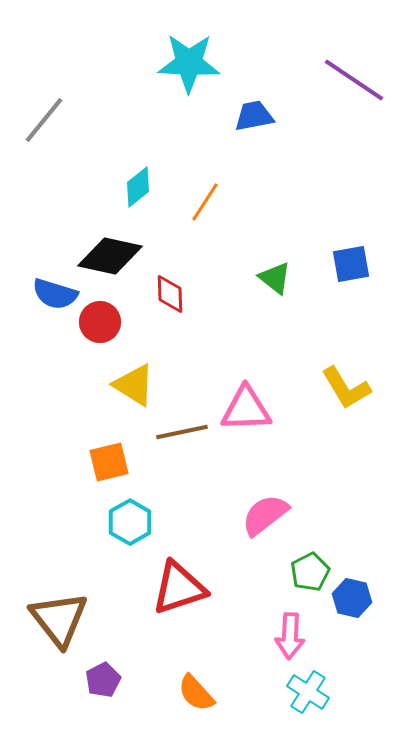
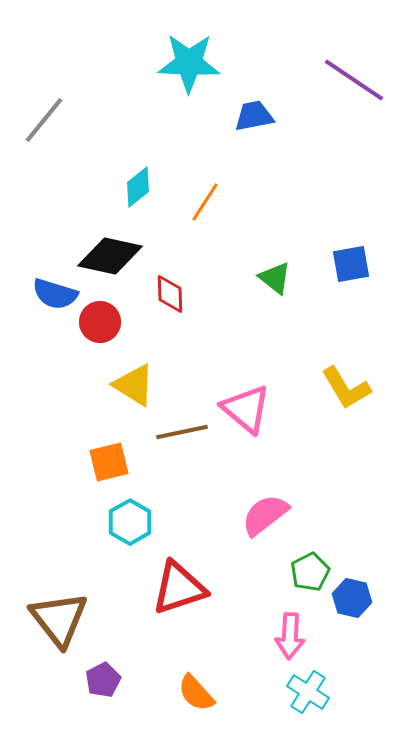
pink triangle: rotated 42 degrees clockwise
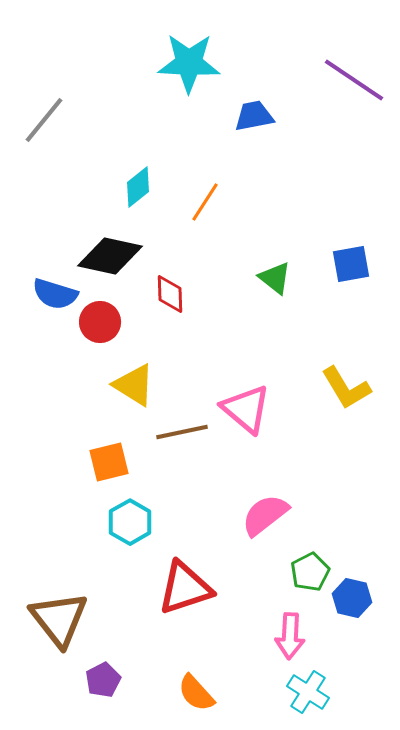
red triangle: moved 6 px right
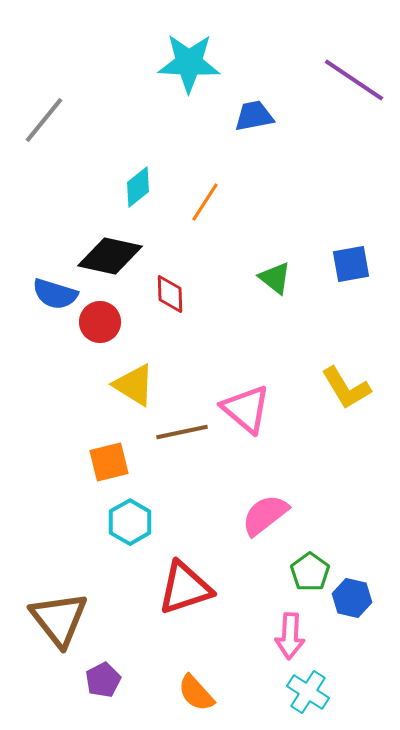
green pentagon: rotated 9 degrees counterclockwise
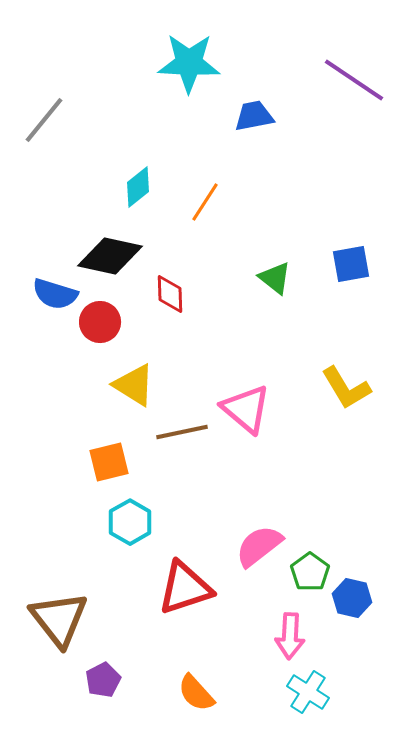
pink semicircle: moved 6 px left, 31 px down
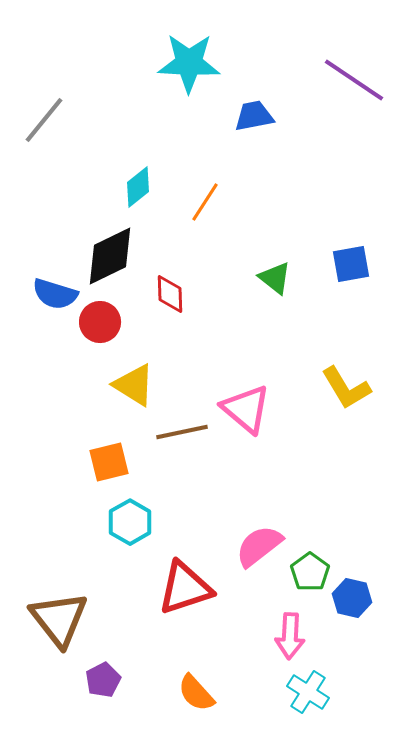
black diamond: rotated 38 degrees counterclockwise
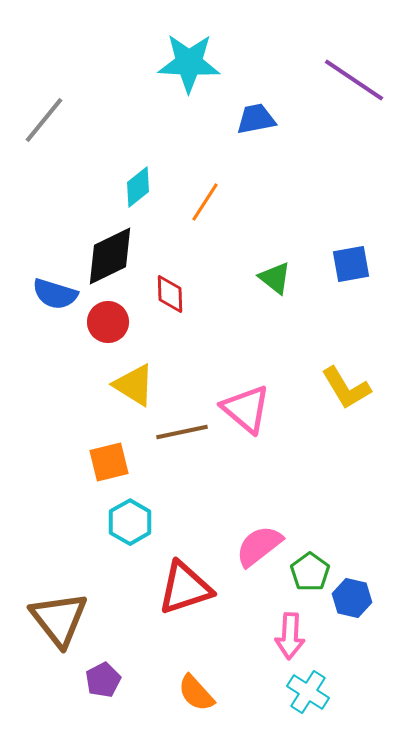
blue trapezoid: moved 2 px right, 3 px down
red circle: moved 8 px right
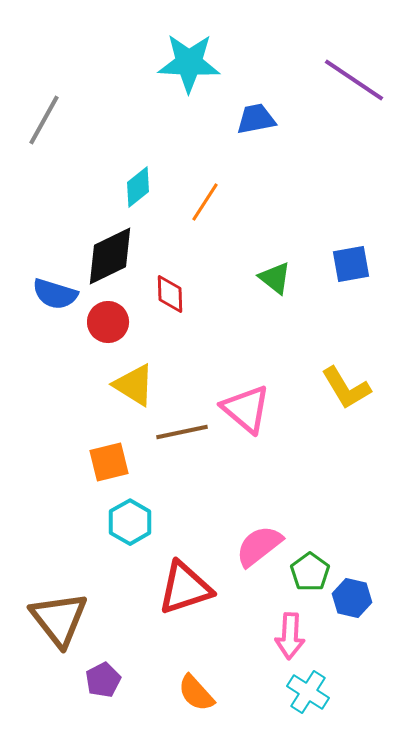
gray line: rotated 10 degrees counterclockwise
